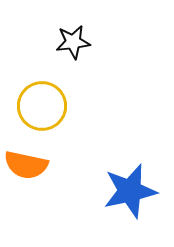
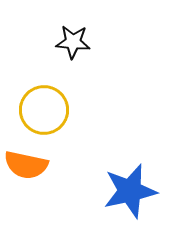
black star: rotated 12 degrees clockwise
yellow circle: moved 2 px right, 4 px down
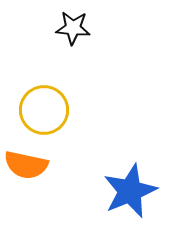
black star: moved 14 px up
blue star: rotated 10 degrees counterclockwise
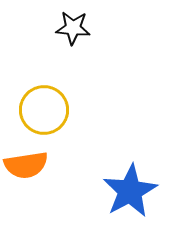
orange semicircle: rotated 21 degrees counterclockwise
blue star: rotated 6 degrees counterclockwise
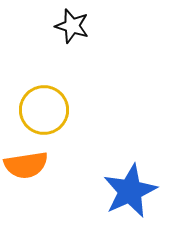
black star: moved 1 px left, 2 px up; rotated 12 degrees clockwise
blue star: rotated 4 degrees clockwise
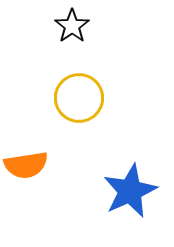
black star: rotated 20 degrees clockwise
yellow circle: moved 35 px right, 12 px up
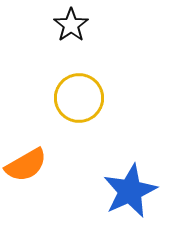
black star: moved 1 px left, 1 px up
orange semicircle: rotated 21 degrees counterclockwise
